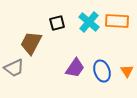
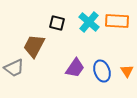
black square: rotated 28 degrees clockwise
brown trapezoid: moved 3 px right, 3 px down
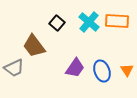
black square: rotated 28 degrees clockwise
brown trapezoid: rotated 65 degrees counterclockwise
orange triangle: moved 1 px up
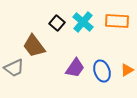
cyan cross: moved 6 px left
orange triangle: rotated 32 degrees clockwise
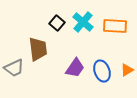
orange rectangle: moved 2 px left, 5 px down
brown trapezoid: moved 4 px right, 3 px down; rotated 150 degrees counterclockwise
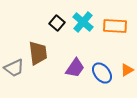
brown trapezoid: moved 4 px down
blue ellipse: moved 2 px down; rotated 20 degrees counterclockwise
